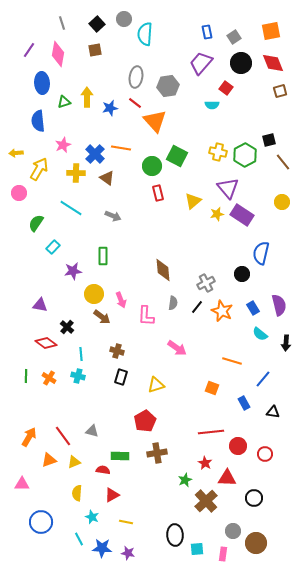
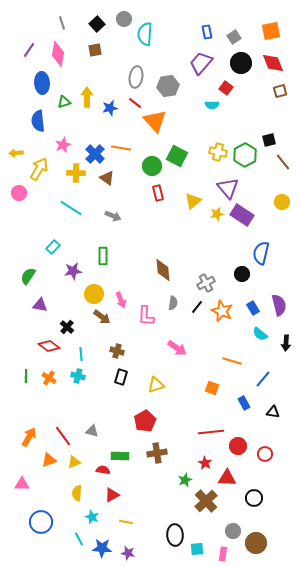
green semicircle at (36, 223): moved 8 px left, 53 px down
red diamond at (46, 343): moved 3 px right, 3 px down
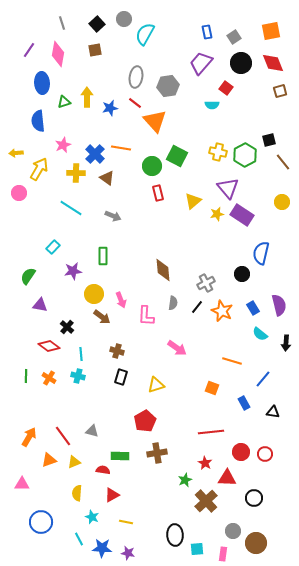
cyan semicircle at (145, 34): rotated 25 degrees clockwise
red circle at (238, 446): moved 3 px right, 6 px down
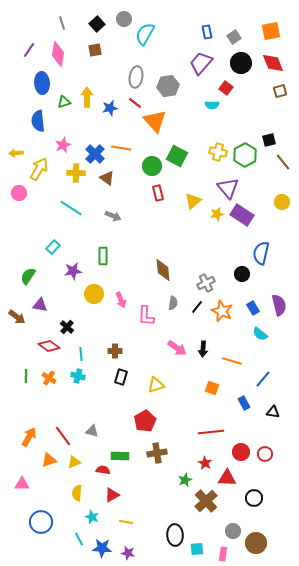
brown arrow at (102, 317): moved 85 px left
black arrow at (286, 343): moved 83 px left, 6 px down
brown cross at (117, 351): moved 2 px left; rotated 16 degrees counterclockwise
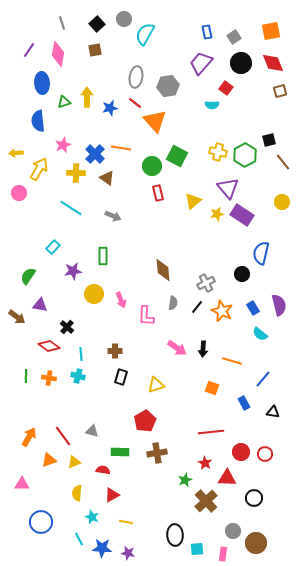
orange cross at (49, 378): rotated 24 degrees counterclockwise
green rectangle at (120, 456): moved 4 px up
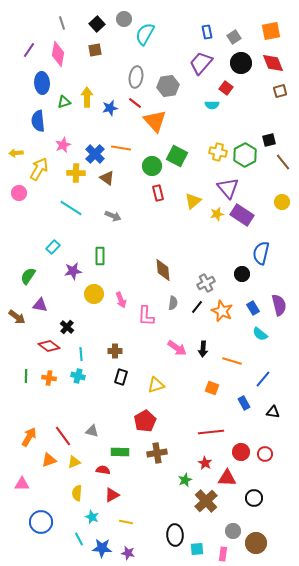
green rectangle at (103, 256): moved 3 px left
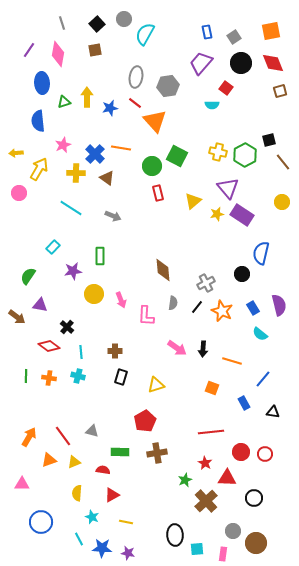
cyan line at (81, 354): moved 2 px up
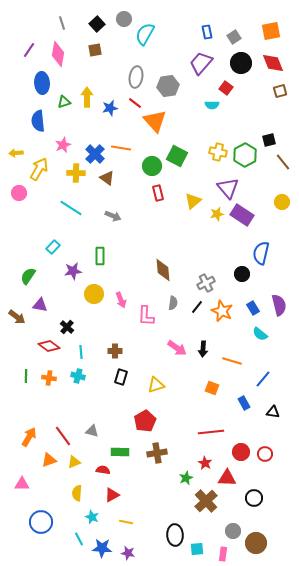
green star at (185, 480): moved 1 px right, 2 px up
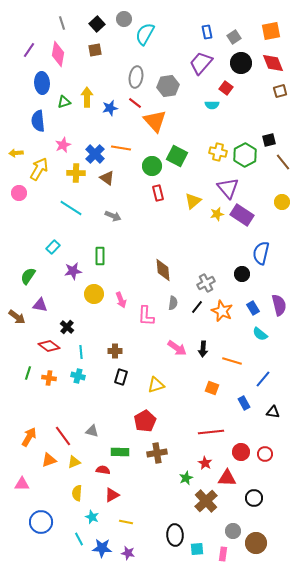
green line at (26, 376): moved 2 px right, 3 px up; rotated 16 degrees clockwise
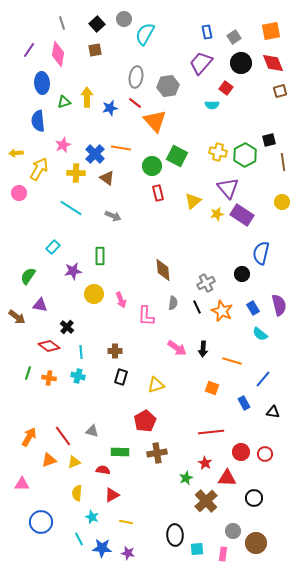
brown line at (283, 162): rotated 30 degrees clockwise
black line at (197, 307): rotated 64 degrees counterclockwise
